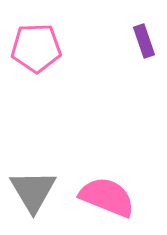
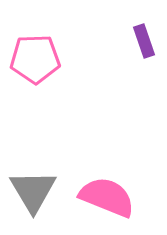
pink pentagon: moved 1 px left, 11 px down
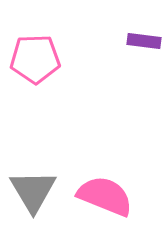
purple rectangle: rotated 64 degrees counterclockwise
pink semicircle: moved 2 px left, 1 px up
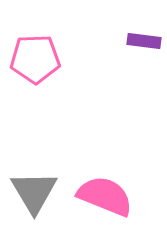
gray triangle: moved 1 px right, 1 px down
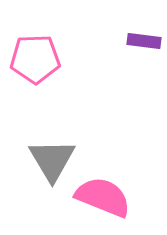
gray triangle: moved 18 px right, 32 px up
pink semicircle: moved 2 px left, 1 px down
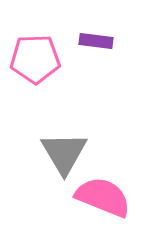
purple rectangle: moved 48 px left
gray triangle: moved 12 px right, 7 px up
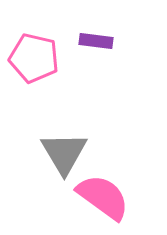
pink pentagon: moved 1 px left, 1 px up; rotated 15 degrees clockwise
pink semicircle: rotated 14 degrees clockwise
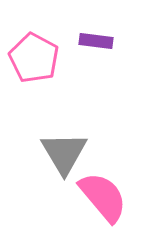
pink pentagon: rotated 15 degrees clockwise
pink semicircle: rotated 14 degrees clockwise
